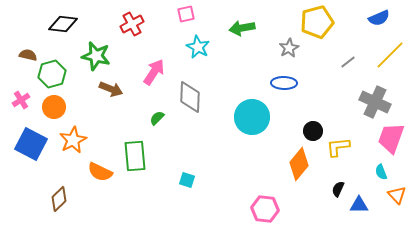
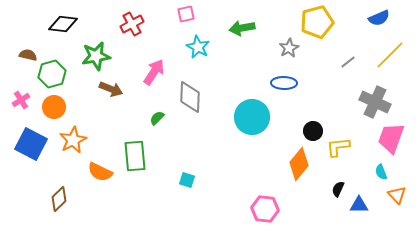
green star: rotated 24 degrees counterclockwise
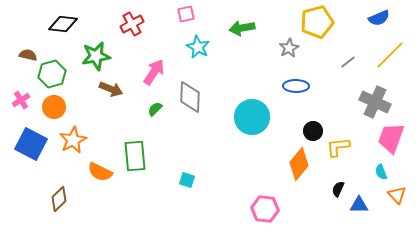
blue ellipse: moved 12 px right, 3 px down
green semicircle: moved 2 px left, 9 px up
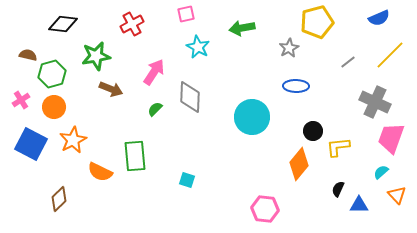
cyan semicircle: rotated 70 degrees clockwise
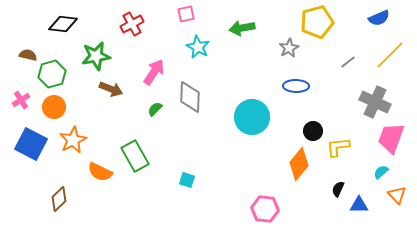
green rectangle: rotated 24 degrees counterclockwise
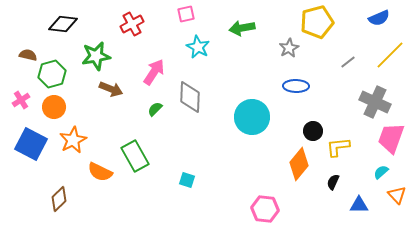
black semicircle: moved 5 px left, 7 px up
